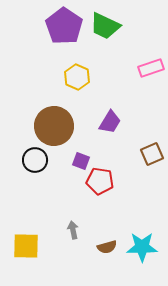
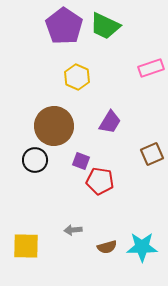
gray arrow: rotated 84 degrees counterclockwise
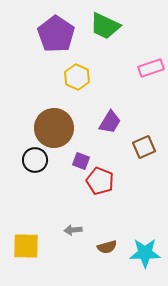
purple pentagon: moved 8 px left, 8 px down
brown circle: moved 2 px down
brown square: moved 8 px left, 7 px up
red pentagon: rotated 12 degrees clockwise
cyan star: moved 3 px right, 6 px down
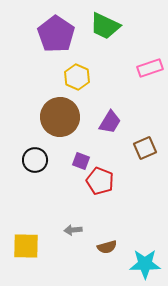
pink rectangle: moved 1 px left
brown circle: moved 6 px right, 11 px up
brown square: moved 1 px right, 1 px down
cyan star: moved 11 px down
